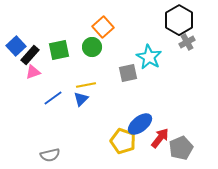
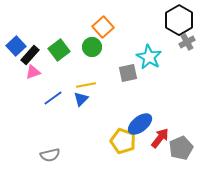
green square: rotated 25 degrees counterclockwise
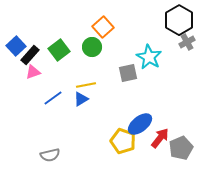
blue triangle: rotated 14 degrees clockwise
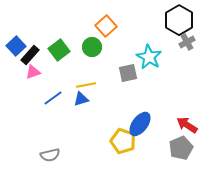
orange square: moved 3 px right, 1 px up
blue triangle: rotated 14 degrees clockwise
blue ellipse: rotated 15 degrees counterclockwise
red arrow: moved 27 px right, 13 px up; rotated 95 degrees counterclockwise
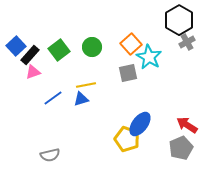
orange square: moved 25 px right, 18 px down
yellow pentagon: moved 4 px right, 2 px up
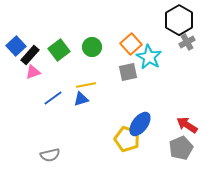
gray square: moved 1 px up
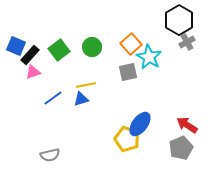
blue square: rotated 24 degrees counterclockwise
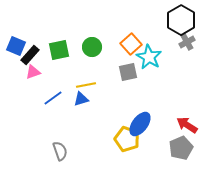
black hexagon: moved 2 px right
green square: rotated 25 degrees clockwise
gray semicircle: moved 10 px right, 4 px up; rotated 96 degrees counterclockwise
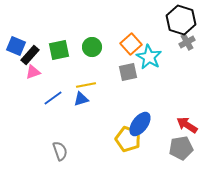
black hexagon: rotated 12 degrees counterclockwise
yellow pentagon: moved 1 px right
gray pentagon: rotated 15 degrees clockwise
